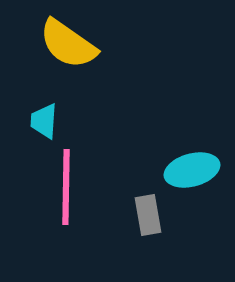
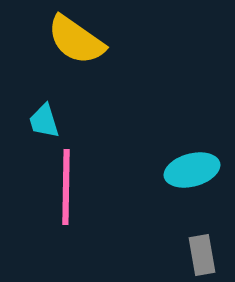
yellow semicircle: moved 8 px right, 4 px up
cyan trapezoid: rotated 21 degrees counterclockwise
gray rectangle: moved 54 px right, 40 px down
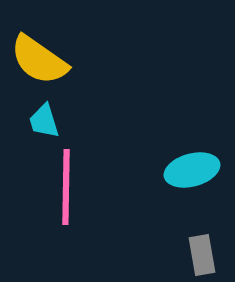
yellow semicircle: moved 37 px left, 20 px down
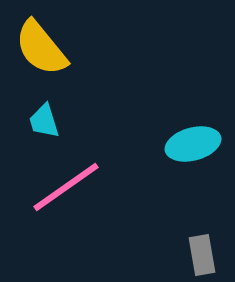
yellow semicircle: moved 2 px right, 12 px up; rotated 16 degrees clockwise
cyan ellipse: moved 1 px right, 26 px up
pink line: rotated 54 degrees clockwise
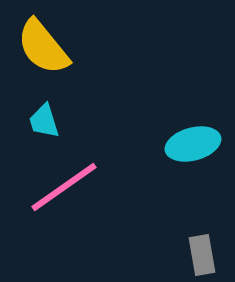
yellow semicircle: moved 2 px right, 1 px up
pink line: moved 2 px left
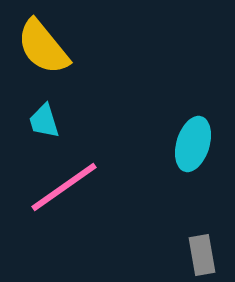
cyan ellipse: rotated 58 degrees counterclockwise
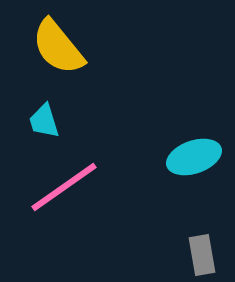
yellow semicircle: moved 15 px right
cyan ellipse: moved 1 px right, 13 px down; rotated 54 degrees clockwise
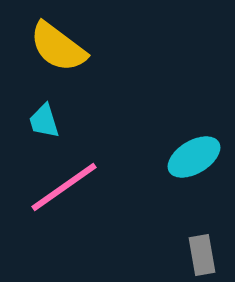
yellow semicircle: rotated 14 degrees counterclockwise
cyan ellipse: rotated 12 degrees counterclockwise
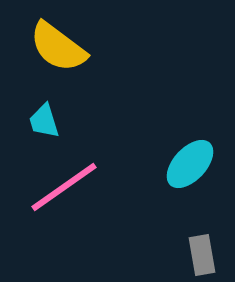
cyan ellipse: moved 4 px left, 7 px down; rotated 16 degrees counterclockwise
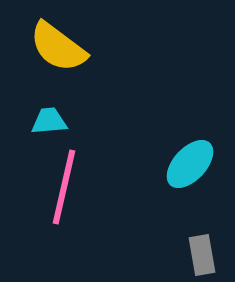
cyan trapezoid: moved 5 px right; rotated 102 degrees clockwise
pink line: rotated 42 degrees counterclockwise
